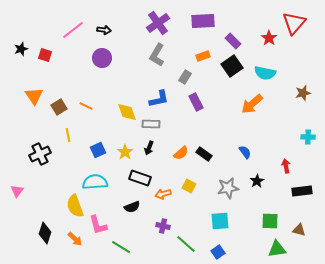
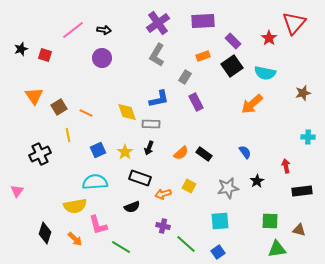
orange line at (86, 106): moved 7 px down
yellow semicircle at (75, 206): rotated 80 degrees counterclockwise
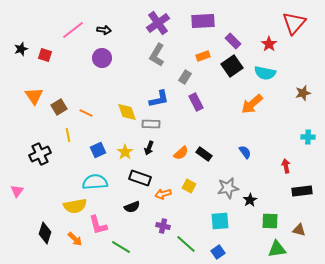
red star at (269, 38): moved 6 px down
black star at (257, 181): moved 7 px left, 19 px down
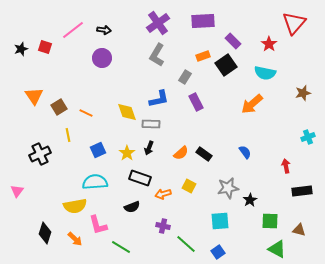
red square at (45, 55): moved 8 px up
black square at (232, 66): moved 6 px left, 1 px up
cyan cross at (308, 137): rotated 24 degrees counterclockwise
yellow star at (125, 152): moved 2 px right, 1 px down
green triangle at (277, 249): rotated 36 degrees clockwise
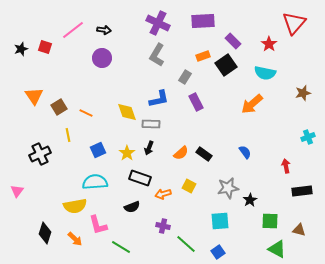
purple cross at (158, 23): rotated 30 degrees counterclockwise
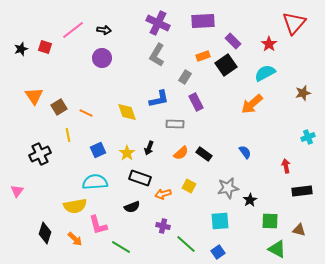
cyan semicircle at (265, 73): rotated 140 degrees clockwise
gray rectangle at (151, 124): moved 24 px right
